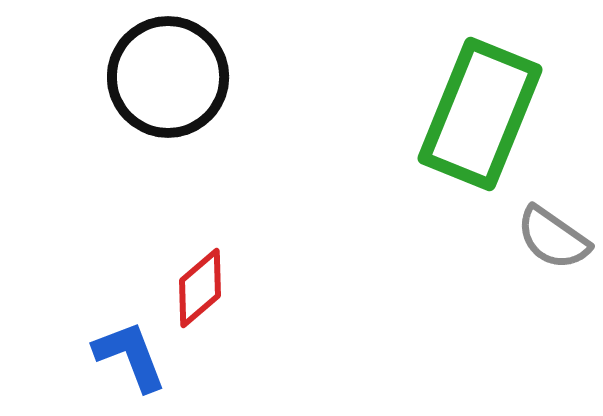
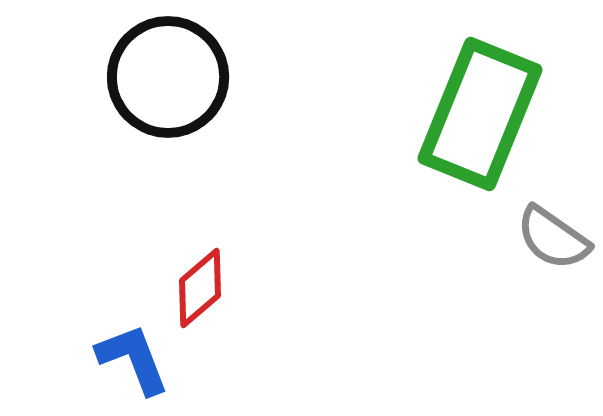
blue L-shape: moved 3 px right, 3 px down
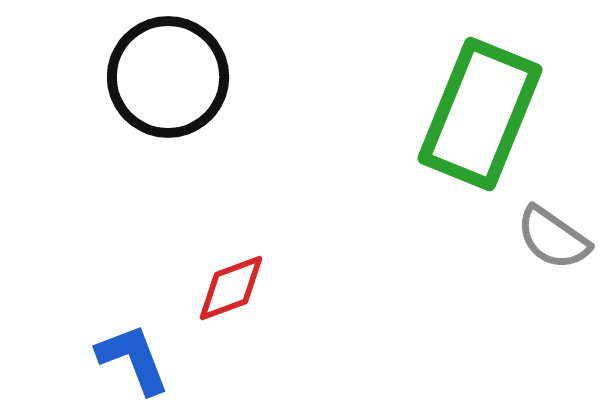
red diamond: moved 31 px right; rotated 20 degrees clockwise
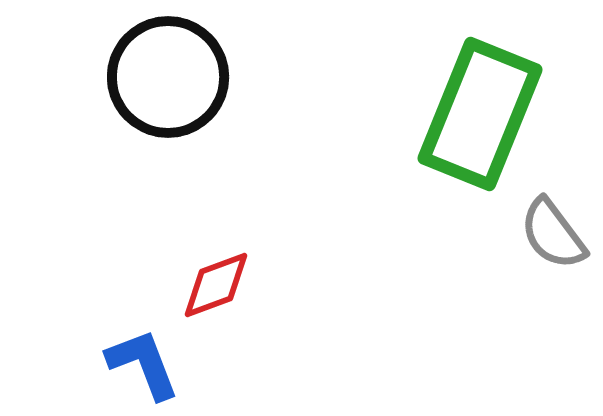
gray semicircle: moved 4 px up; rotated 18 degrees clockwise
red diamond: moved 15 px left, 3 px up
blue L-shape: moved 10 px right, 5 px down
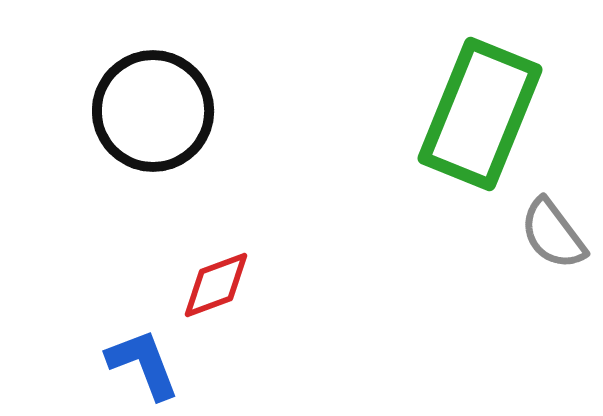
black circle: moved 15 px left, 34 px down
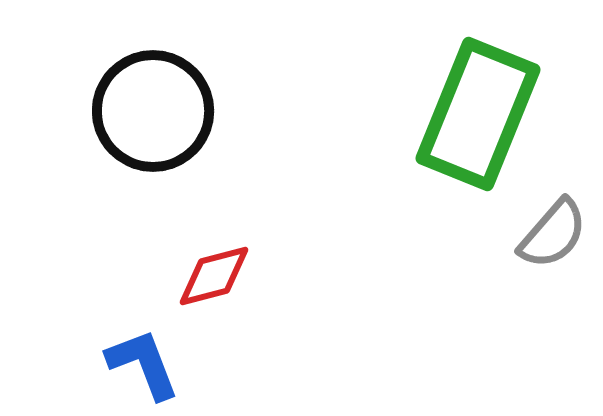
green rectangle: moved 2 px left
gray semicircle: rotated 102 degrees counterclockwise
red diamond: moved 2 px left, 9 px up; rotated 6 degrees clockwise
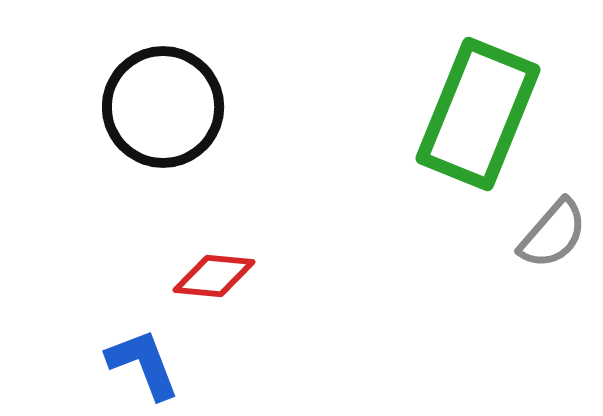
black circle: moved 10 px right, 4 px up
red diamond: rotated 20 degrees clockwise
